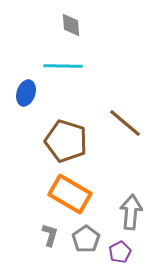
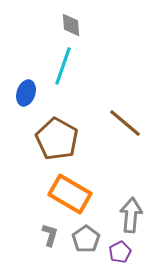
cyan line: rotated 72 degrees counterclockwise
brown pentagon: moved 9 px left, 2 px up; rotated 12 degrees clockwise
gray arrow: moved 3 px down
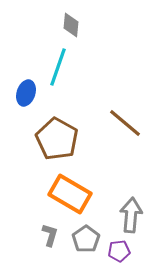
gray diamond: rotated 10 degrees clockwise
cyan line: moved 5 px left, 1 px down
purple pentagon: moved 1 px left, 1 px up; rotated 20 degrees clockwise
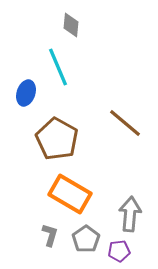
cyan line: rotated 42 degrees counterclockwise
gray arrow: moved 1 px left, 1 px up
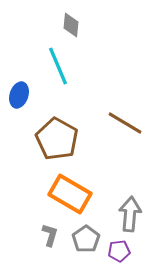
cyan line: moved 1 px up
blue ellipse: moved 7 px left, 2 px down
brown line: rotated 9 degrees counterclockwise
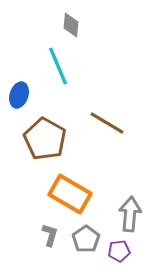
brown line: moved 18 px left
brown pentagon: moved 12 px left
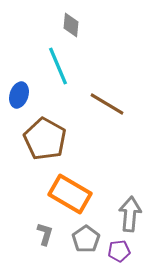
brown line: moved 19 px up
gray L-shape: moved 5 px left, 1 px up
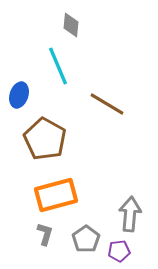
orange rectangle: moved 14 px left, 1 px down; rotated 45 degrees counterclockwise
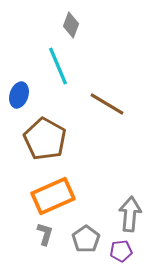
gray diamond: rotated 15 degrees clockwise
orange rectangle: moved 3 px left, 1 px down; rotated 9 degrees counterclockwise
purple pentagon: moved 2 px right
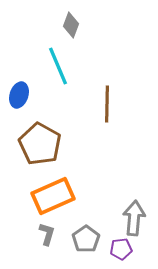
brown line: rotated 60 degrees clockwise
brown pentagon: moved 5 px left, 5 px down
gray arrow: moved 4 px right, 4 px down
gray L-shape: moved 2 px right
purple pentagon: moved 2 px up
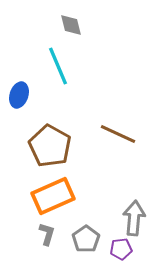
gray diamond: rotated 35 degrees counterclockwise
brown line: moved 11 px right, 30 px down; rotated 66 degrees counterclockwise
brown pentagon: moved 10 px right, 2 px down
